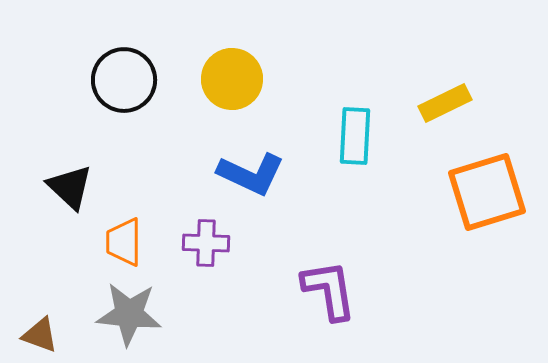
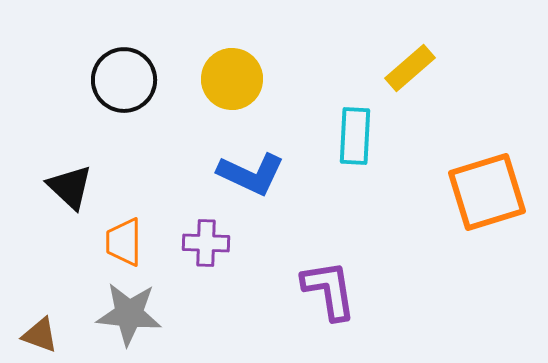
yellow rectangle: moved 35 px left, 35 px up; rotated 15 degrees counterclockwise
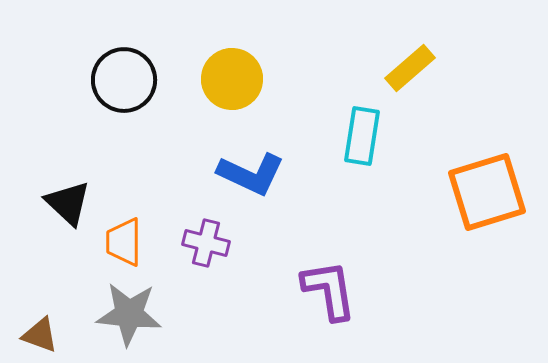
cyan rectangle: moved 7 px right; rotated 6 degrees clockwise
black triangle: moved 2 px left, 16 px down
purple cross: rotated 12 degrees clockwise
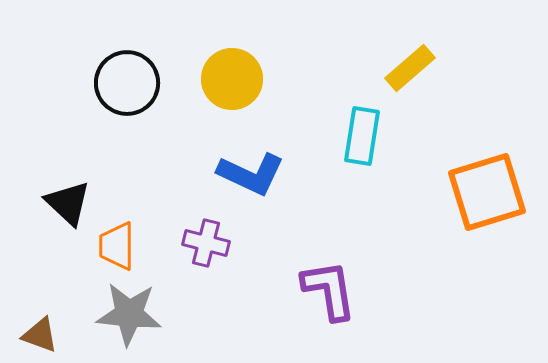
black circle: moved 3 px right, 3 px down
orange trapezoid: moved 7 px left, 4 px down
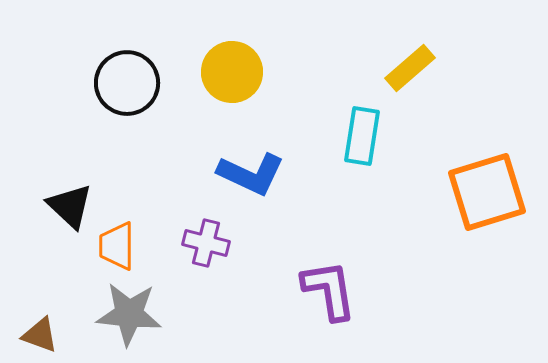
yellow circle: moved 7 px up
black triangle: moved 2 px right, 3 px down
